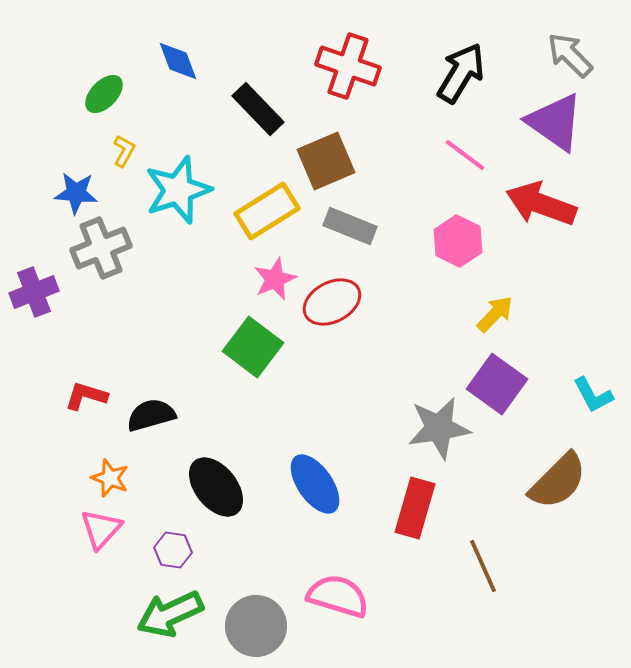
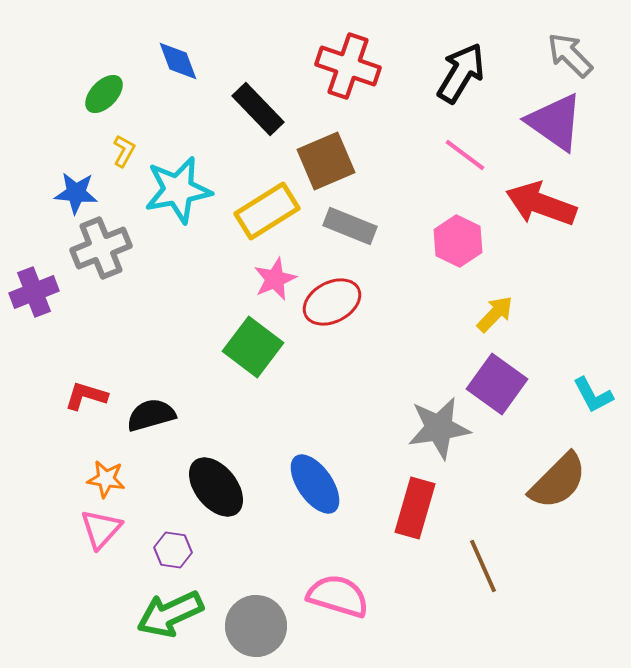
cyan star: rotated 8 degrees clockwise
orange star: moved 4 px left, 1 px down; rotated 12 degrees counterclockwise
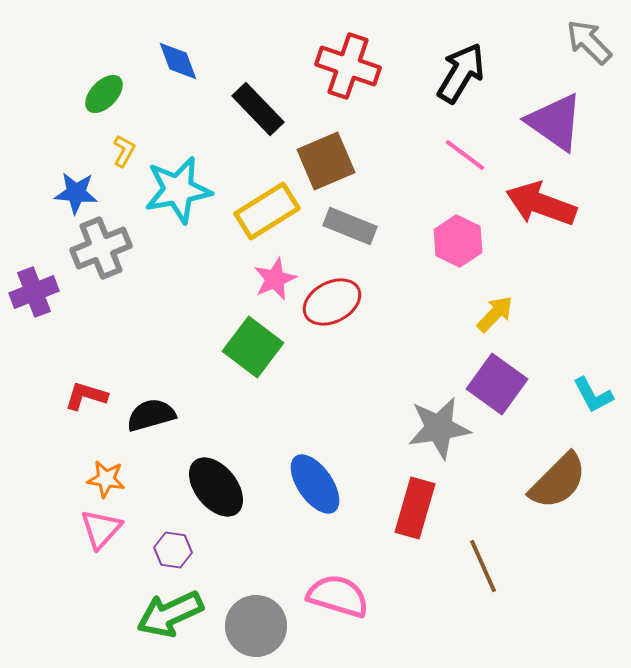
gray arrow: moved 19 px right, 13 px up
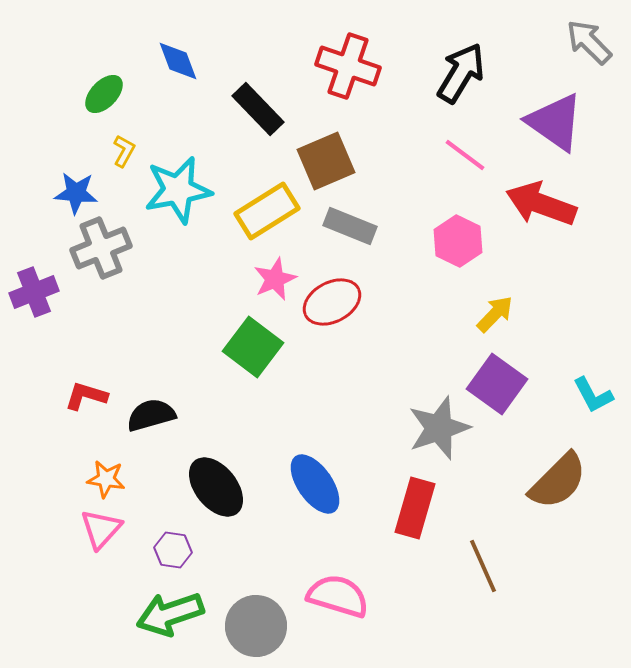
gray star: rotated 10 degrees counterclockwise
green arrow: rotated 6 degrees clockwise
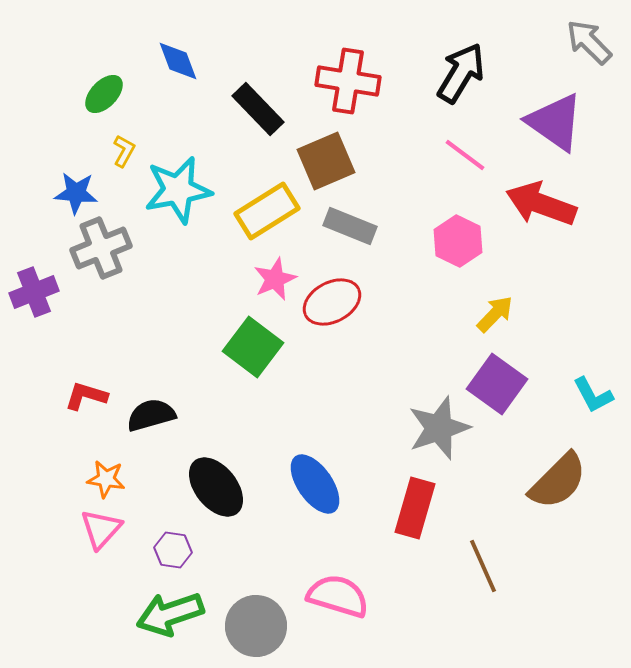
red cross: moved 15 px down; rotated 10 degrees counterclockwise
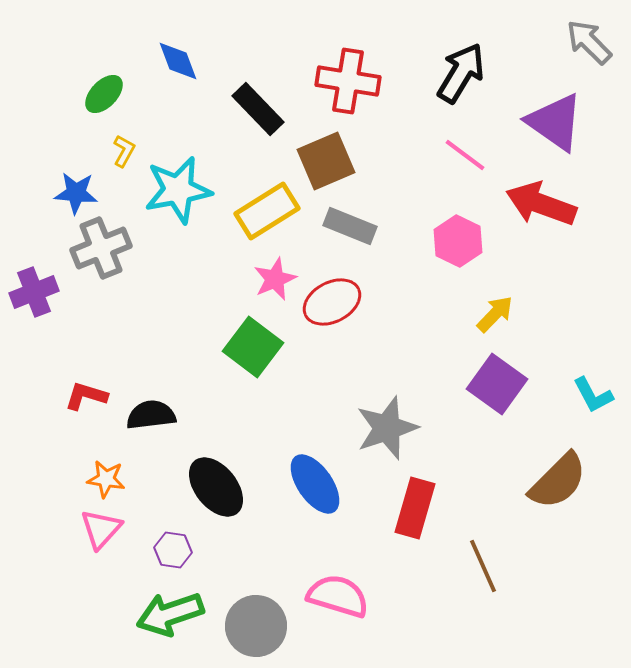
black semicircle: rotated 9 degrees clockwise
gray star: moved 52 px left
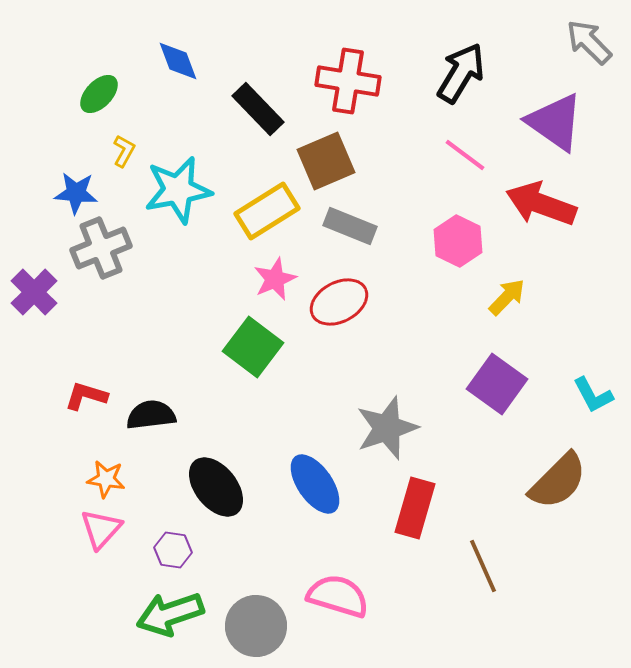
green ellipse: moved 5 px left
purple cross: rotated 24 degrees counterclockwise
red ellipse: moved 7 px right
yellow arrow: moved 12 px right, 17 px up
